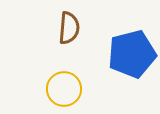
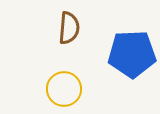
blue pentagon: rotated 12 degrees clockwise
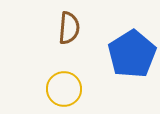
blue pentagon: rotated 30 degrees counterclockwise
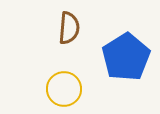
blue pentagon: moved 6 px left, 3 px down
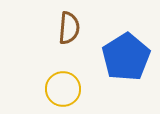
yellow circle: moved 1 px left
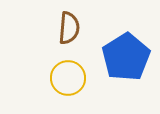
yellow circle: moved 5 px right, 11 px up
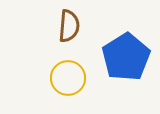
brown semicircle: moved 2 px up
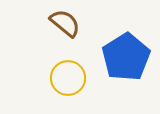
brown semicircle: moved 4 px left, 3 px up; rotated 56 degrees counterclockwise
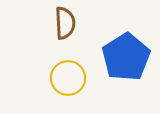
brown semicircle: rotated 48 degrees clockwise
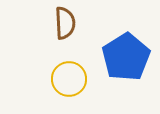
yellow circle: moved 1 px right, 1 px down
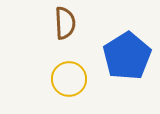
blue pentagon: moved 1 px right, 1 px up
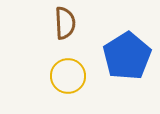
yellow circle: moved 1 px left, 3 px up
